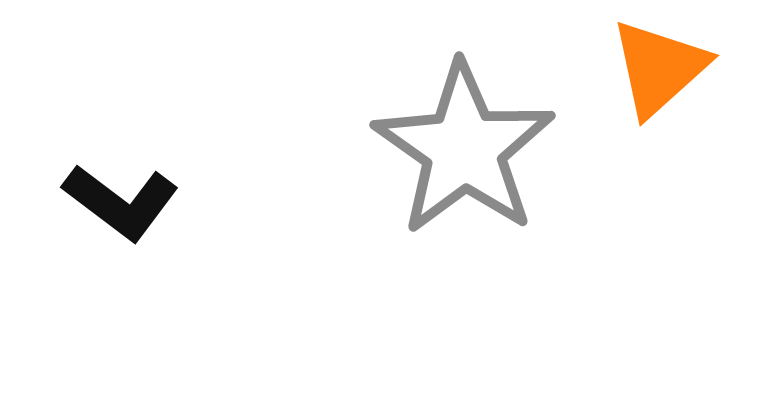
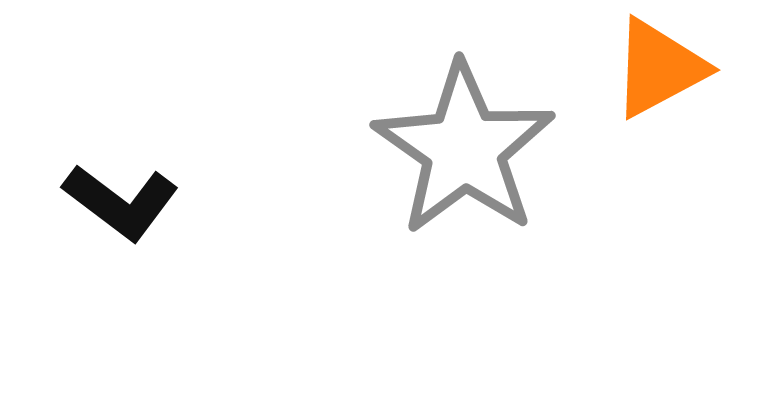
orange triangle: rotated 14 degrees clockwise
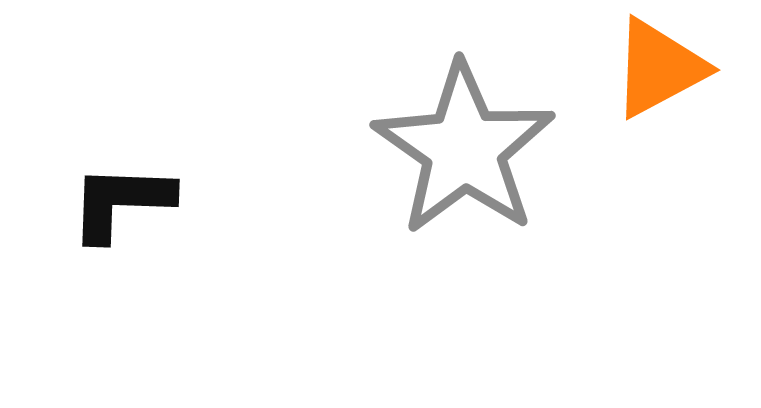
black L-shape: rotated 145 degrees clockwise
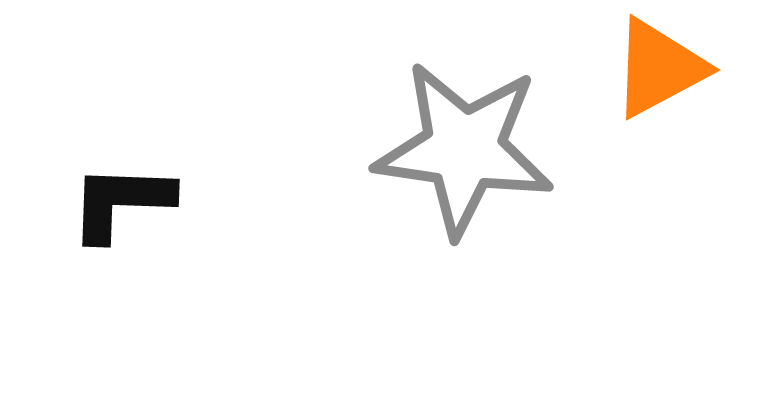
gray star: rotated 27 degrees counterclockwise
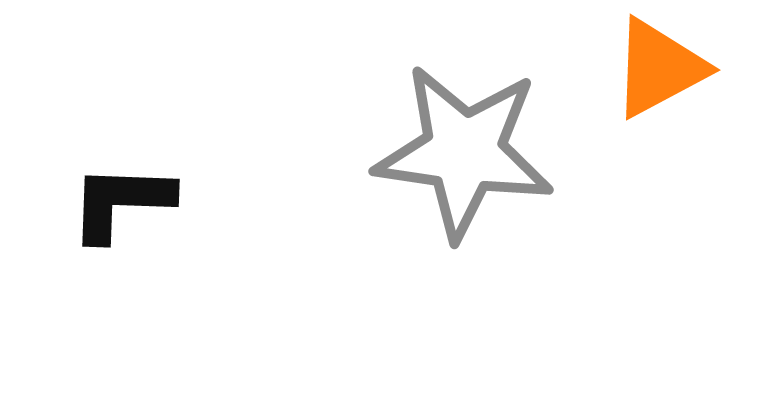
gray star: moved 3 px down
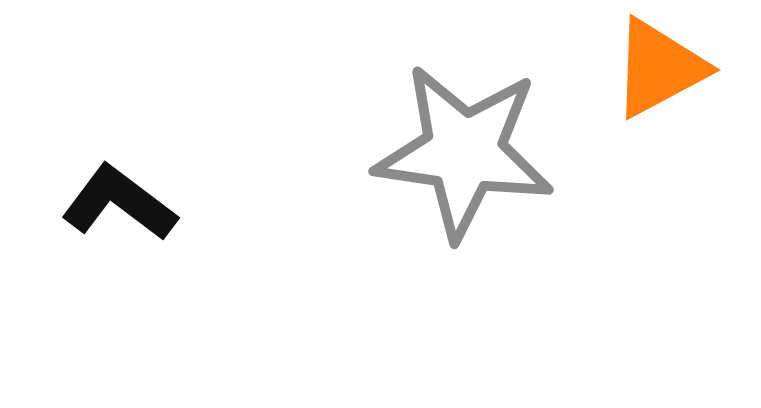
black L-shape: moved 2 px left, 1 px down; rotated 35 degrees clockwise
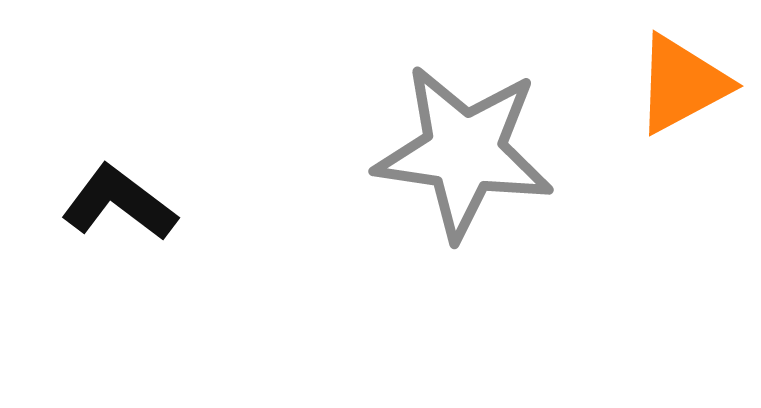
orange triangle: moved 23 px right, 16 px down
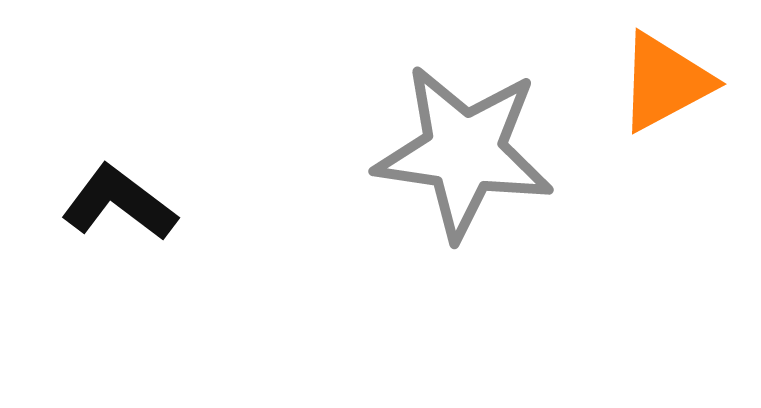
orange triangle: moved 17 px left, 2 px up
